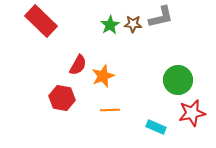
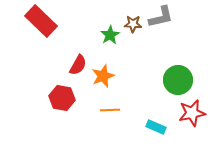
green star: moved 10 px down
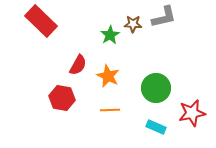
gray L-shape: moved 3 px right
orange star: moved 5 px right; rotated 25 degrees counterclockwise
green circle: moved 22 px left, 8 px down
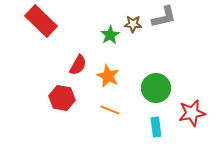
orange line: rotated 24 degrees clockwise
cyan rectangle: rotated 60 degrees clockwise
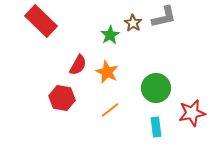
brown star: moved 1 px up; rotated 30 degrees clockwise
orange star: moved 1 px left, 4 px up
orange line: rotated 60 degrees counterclockwise
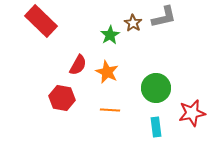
orange line: rotated 42 degrees clockwise
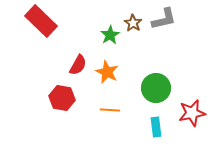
gray L-shape: moved 2 px down
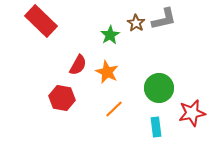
brown star: moved 3 px right
green circle: moved 3 px right
orange line: moved 4 px right, 1 px up; rotated 48 degrees counterclockwise
